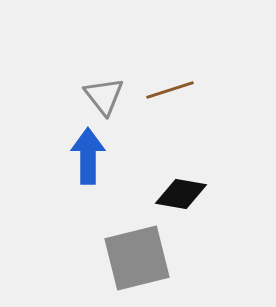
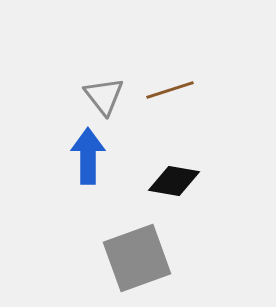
black diamond: moved 7 px left, 13 px up
gray square: rotated 6 degrees counterclockwise
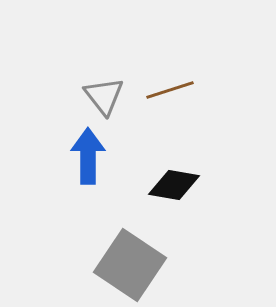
black diamond: moved 4 px down
gray square: moved 7 px left, 7 px down; rotated 36 degrees counterclockwise
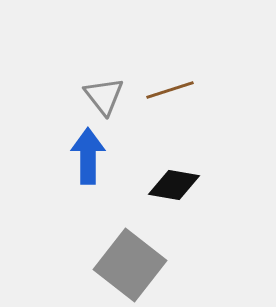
gray square: rotated 4 degrees clockwise
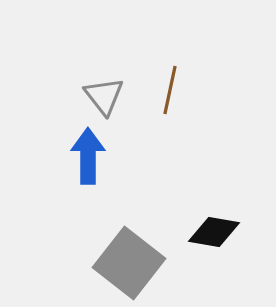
brown line: rotated 60 degrees counterclockwise
black diamond: moved 40 px right, 47 px down
gray square: moved 1 px left, 2 px up
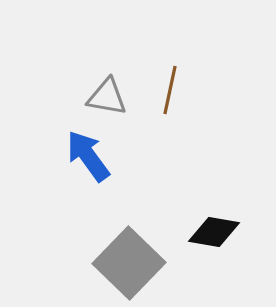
gray triangle: moved 3 px right, 1 px down; rotated 42 degrees counterclockwise
blue arrow: rotated 36 degrees counterclockwise
gray square: rotated 6 degrees clockwise
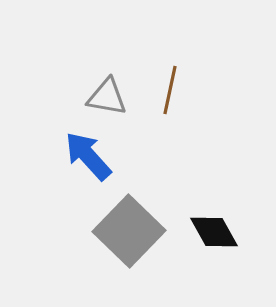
blue arrow: rotated 6 degrees counterclockwise
black diamond: rotated 51 degrees clockwise
gray square: moved 32 px up
